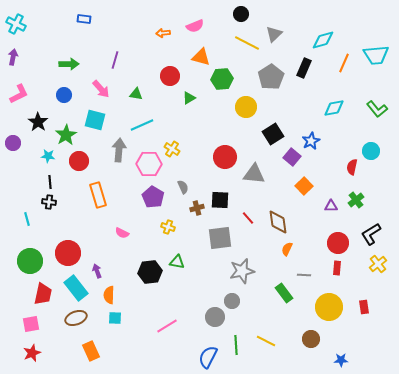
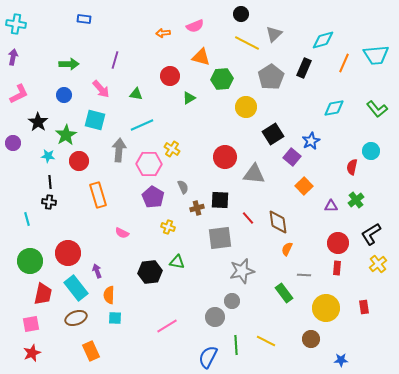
cyan cross at (16, 24): rotated 18 degrees counterclockwise
yellow circle at (329, 307): moved 3 px left, 1 px down
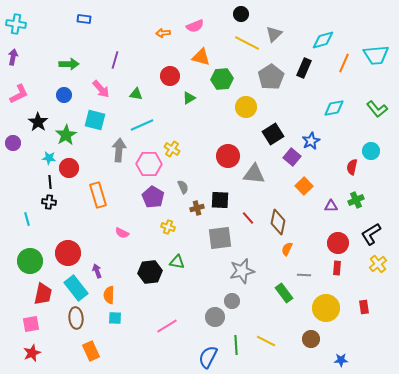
cyan star at (48, 156): moved 1 px right, 2 px down
red circle at (225, 157): moved 3 px right, 1 px up
red circle at (79, 161): moved 10 px left, 7 px down
green cross at (356, 200): rotated 14 degrees clockwise
brown diamond at (278, 222): rotated 20 degrees clockwise
brown ellipse at (76, 318): rotated 75 degrees counterclockwise
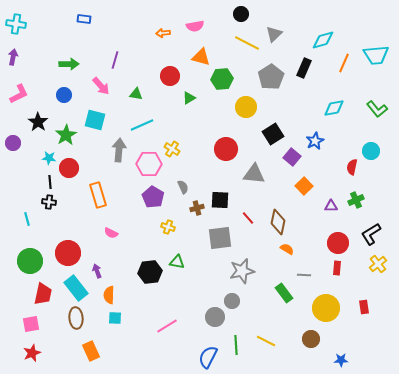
pink semicircle at (195, 26): rotated 12 degrees clockwise
pink arrow at (101, 89): moved 3 px up
blue star at (311, 141): moved 4 px right
red circle at (228, 156): moved 2 px left, 7 px up
pink semicircle at (122, 233): moved 11 px left
orange semicircle at (287, 249): rotated 96 degrees clockwise
